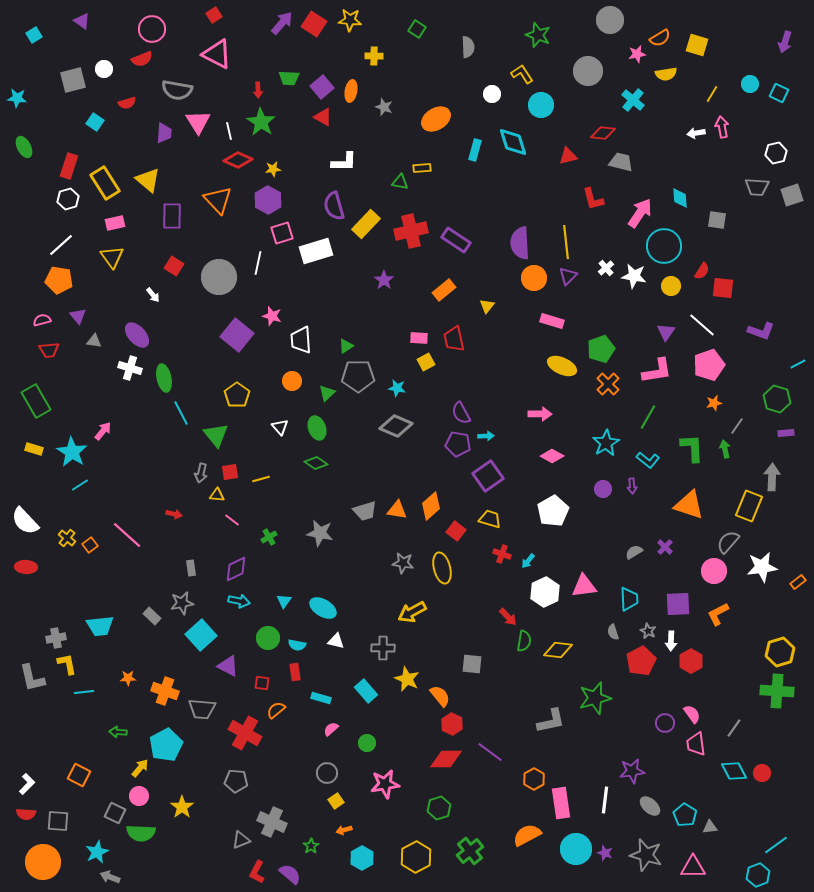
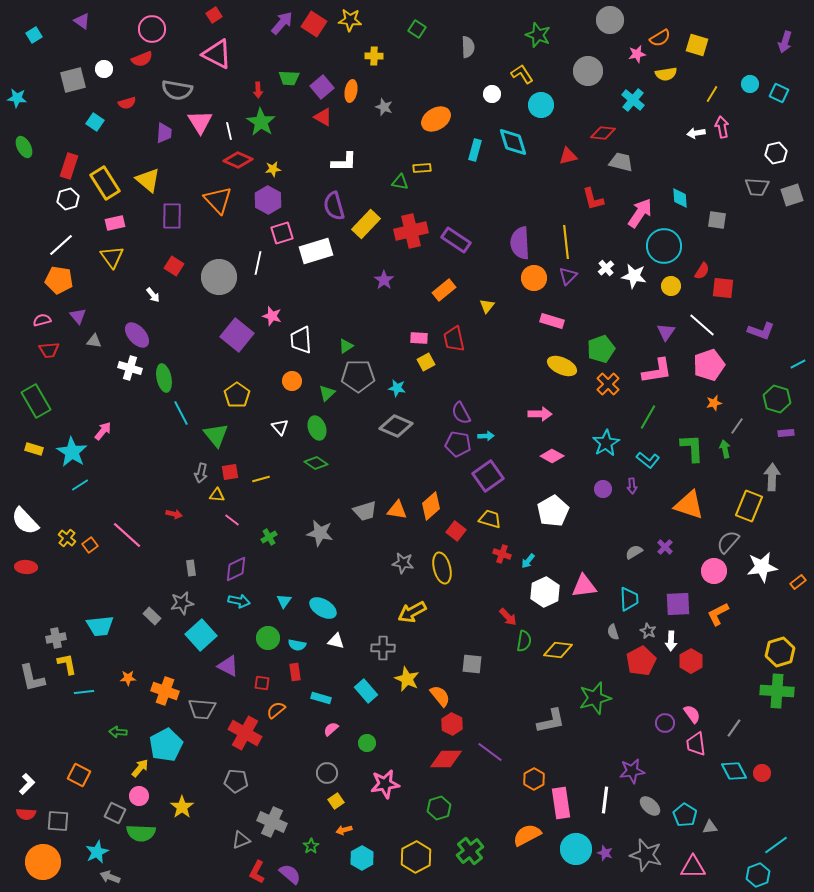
pink triangle at (198, 122): moved 2 px right
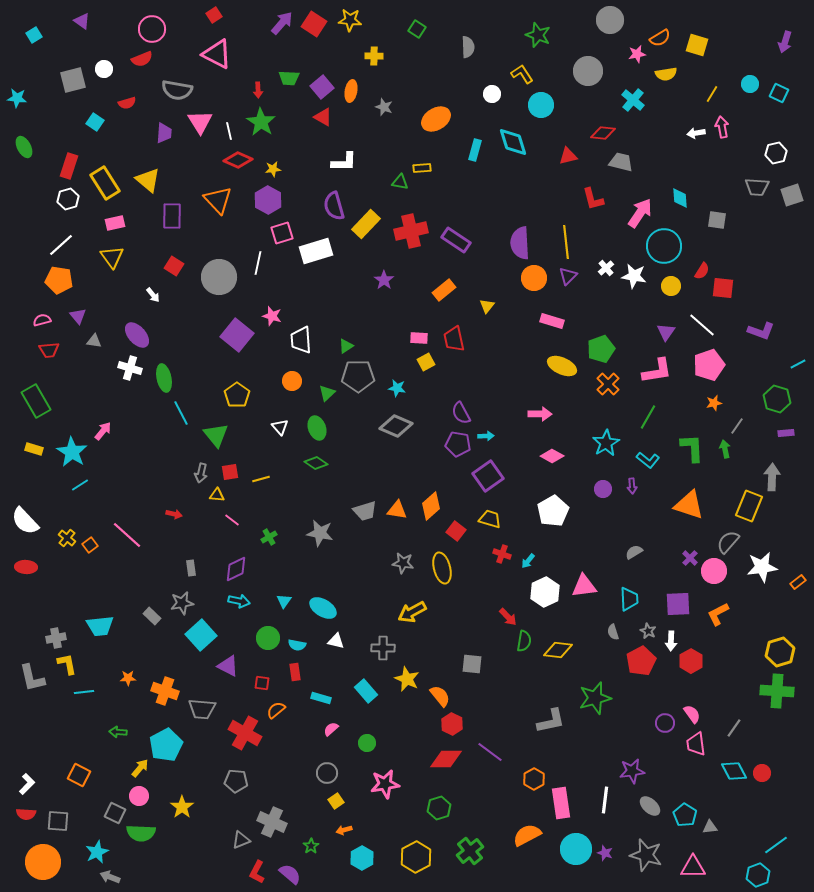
purple cross at (665, 547): moved 25 px right, 11 px down
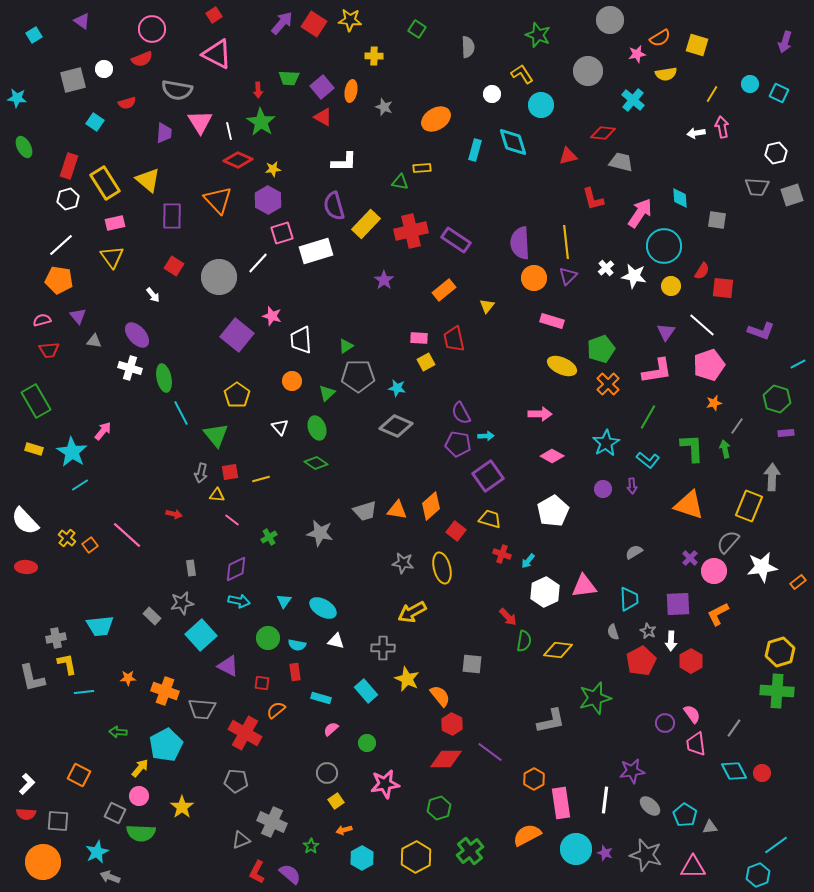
white line at (258, 263): rotated 30 degrees clockwise
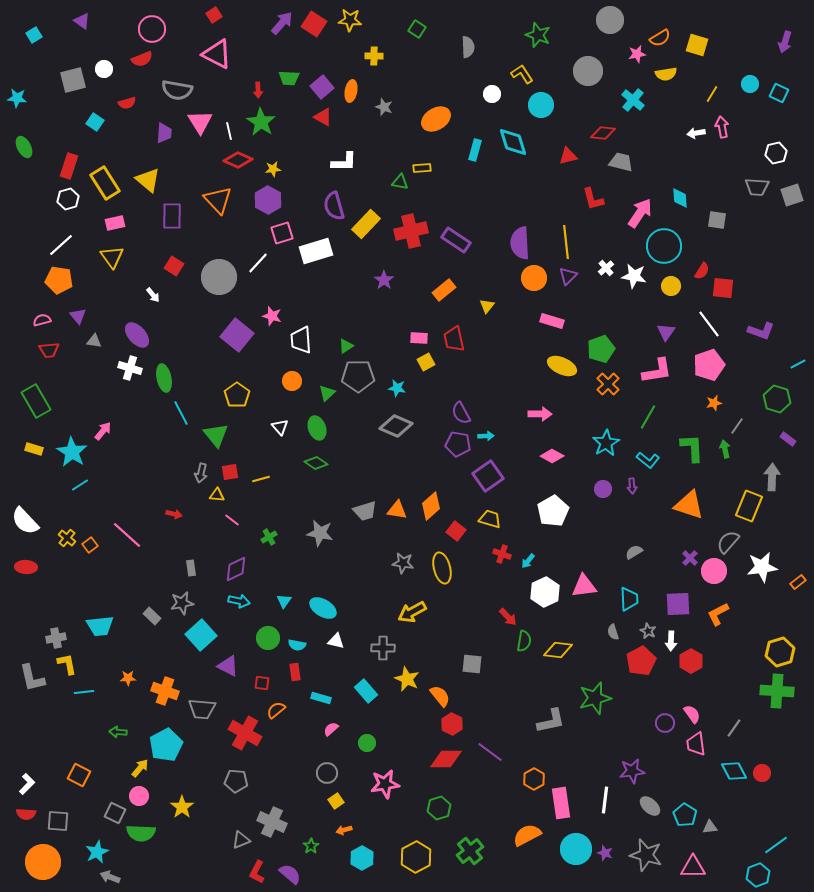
white line at (702, 325): moved 7 px right, 1 px up; rotated 12 degrees clockwise
purple rectangle at (786, 433): moved 2 px right, 6 px down; rotated 42 degrees clockwise
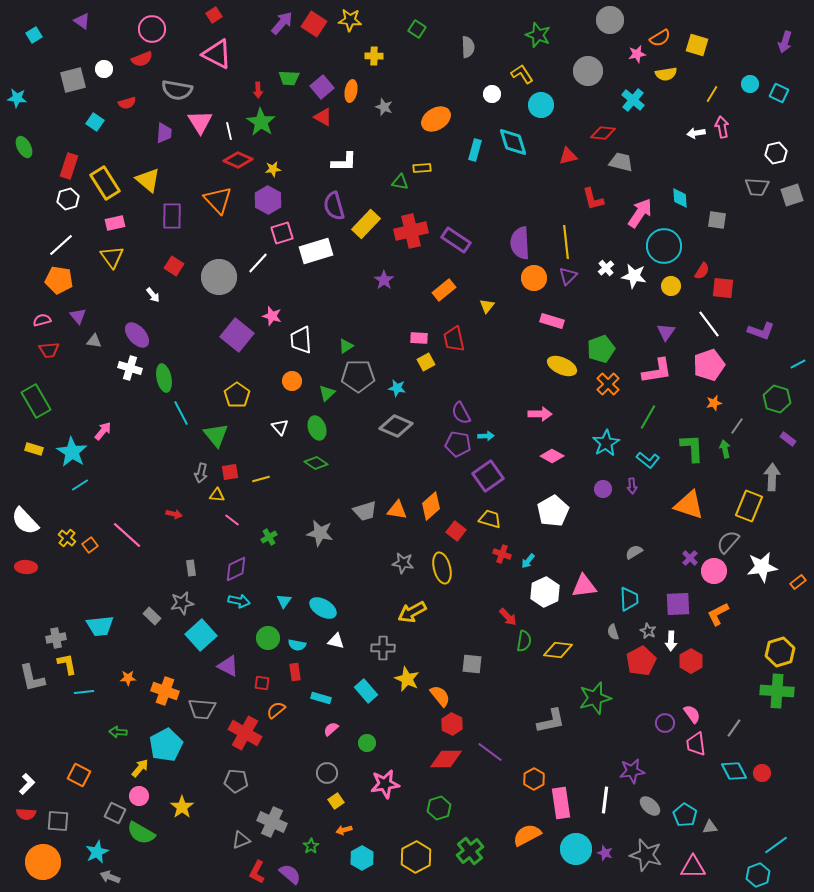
green semicircle at (141, 833): rotated 28 degrees clockwise
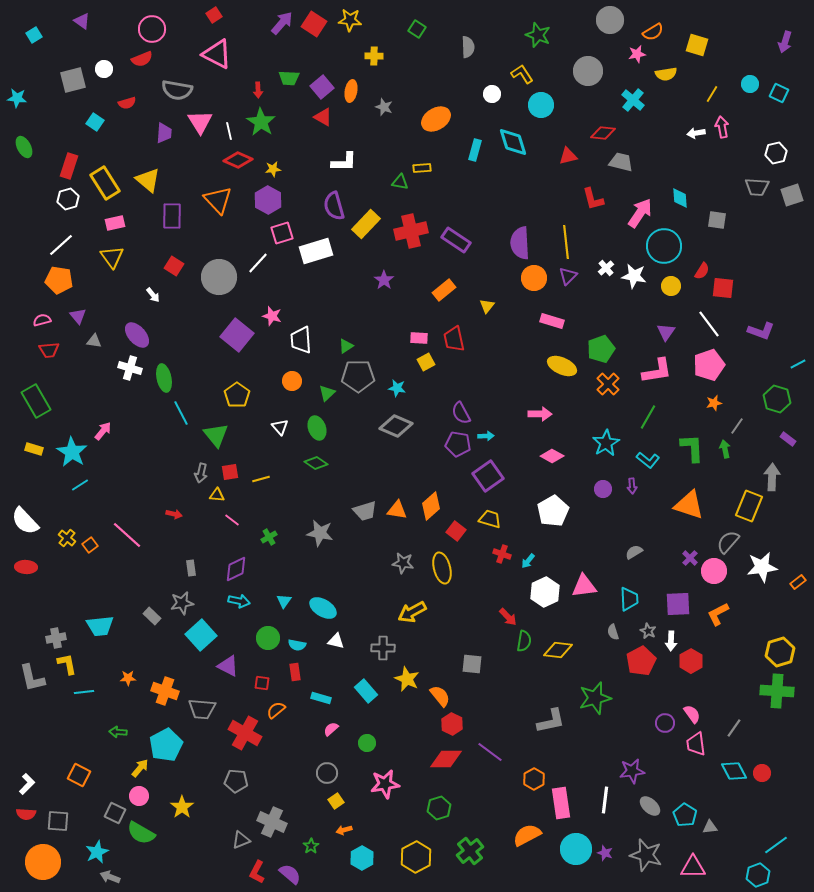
orange semicircle at (660, 38): moved 7 px left, 6 px up
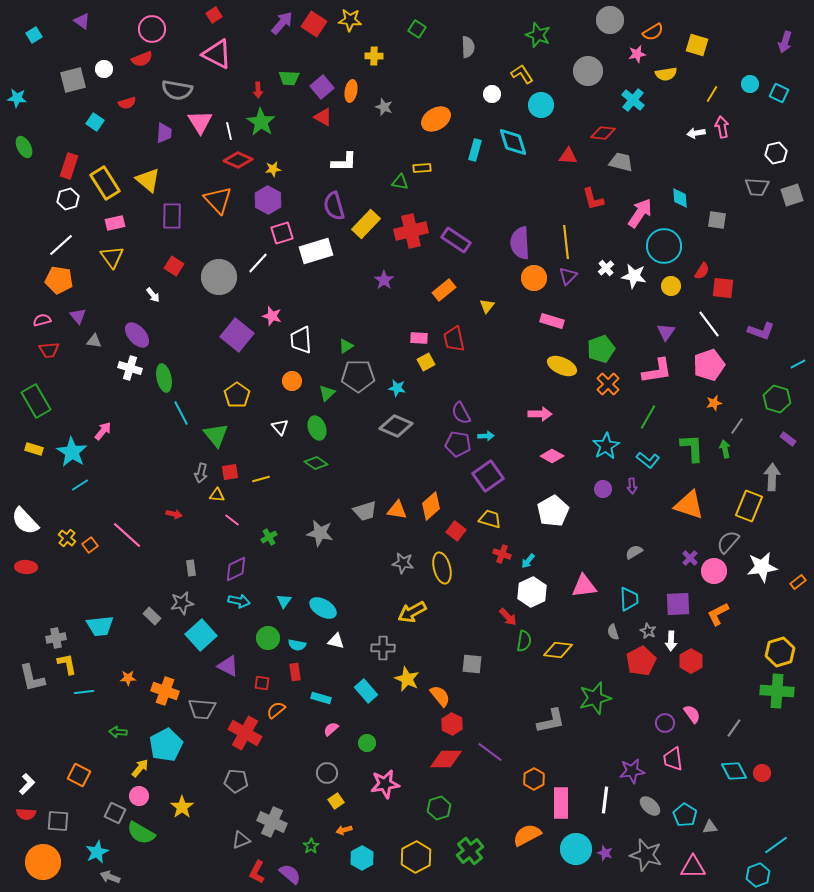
red triangle at (568, 156): rotated 18 degrees clockwise
cyan star at (606, 443): moved 3 px down
white hexagon at (545, 592): moved 13 px left
pink trapezoid at (696, 744): moved 23 px left, 15 px down
pink rectangle at (561, 803): rotated 8 degrees clockwise
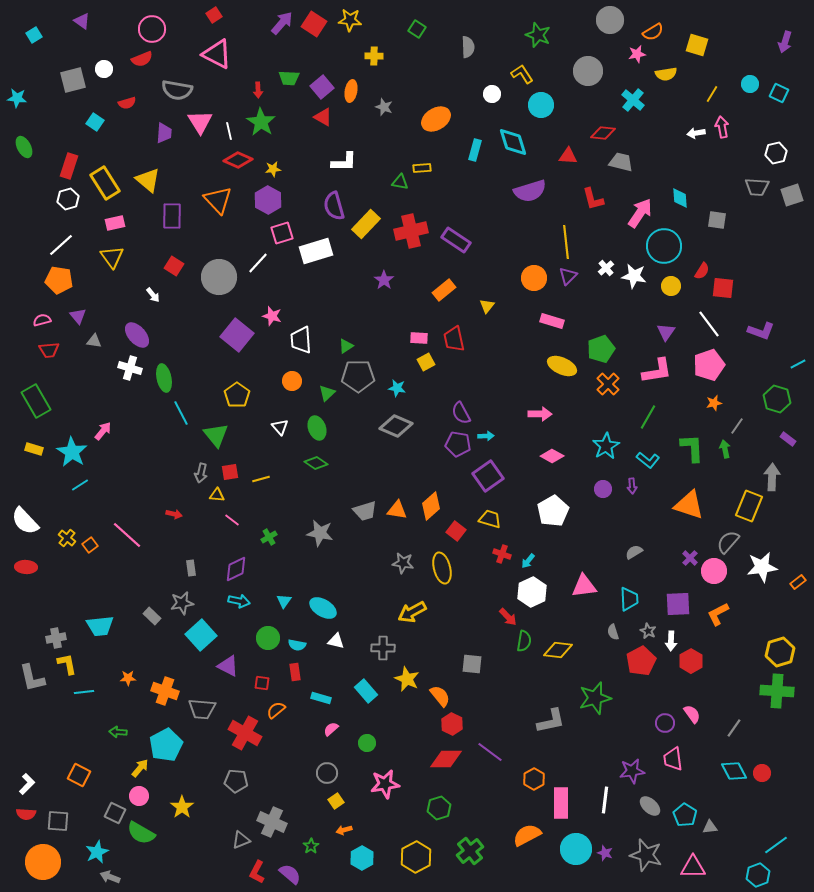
purple semicircle at (520, 243): moved 10 px right, 52 px up; rotated 104 degrees counterclockwise
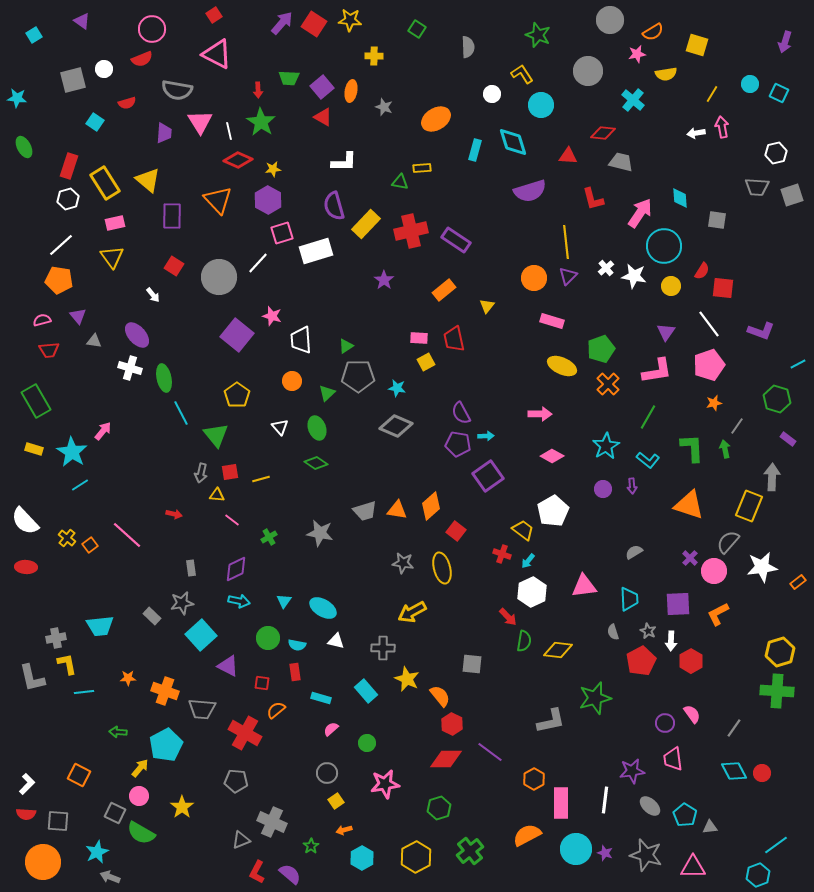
yellow trapezoid at (490, 519): moved 33 px right, 11 px down; rotated 20 degrees clockwise
